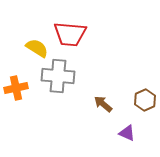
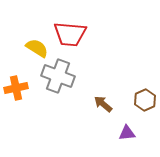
gray cross: rotated 16 degrees clockwise
purple triangle: rotated 30 degrees counterclockwise
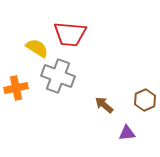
brown arrow: moved 1 px right, 1 px down
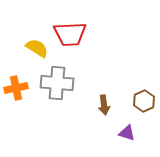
red trapezoid: rotated 8 degrees counterclockwise
gray cross: moved 1 px left, 7 px down; rotated 16 degrees counterclockwise
brown hexagon: moved 1 px left, 1 px down
brown arrow: rotated 138 degrees counterclockwise
purple triangle: rotated 24 degrees clockwise
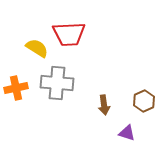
red trapezoid: moved 1 px left
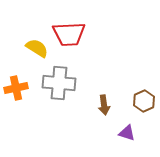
gray cross: moved 2 px right
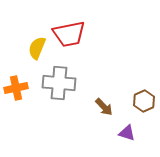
red trapezoid: rotated 8 degrees counterclockwise
yellow semicircle: rotated 100 degrees counterclockwise
brown arrow: moved 2 px down; rotated 36 degrees counterclockwise
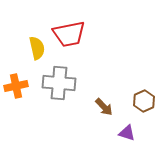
yellow semicircle: rotated 145 degrees clockwise
orange cross: moved 2 px up
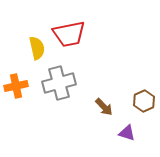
gray cross: rotated 20 degrees counterclockwise
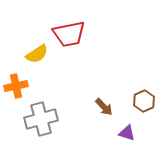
yellow semicircle: moved 6 px down; rotated 70 degrees clockwise
gray cross: moved 18 px left, 36 px down
